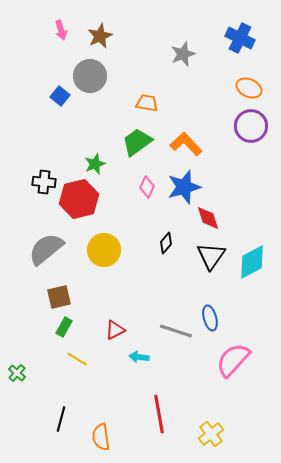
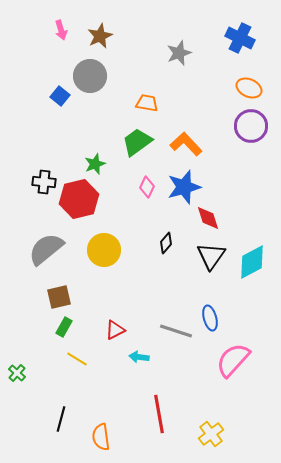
gray star: moved 4 px left, 1 px up
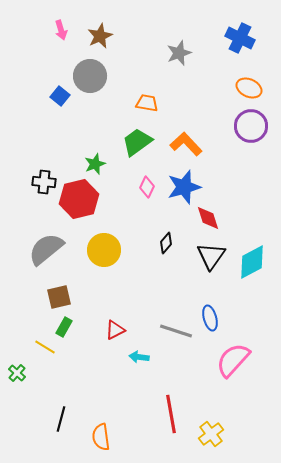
yellow line: moved 32 px left, 12 px up
red line: moved 12 px right
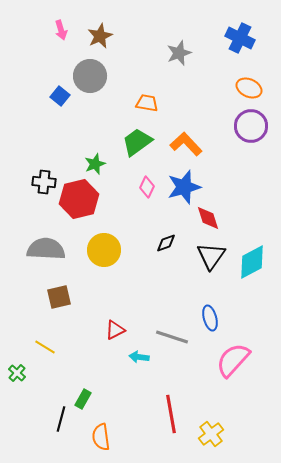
black diamond: rotated 30 degrees clockwise
gray semicircle: rotated 42 degrees clockwise
green rectangle: moved 19 px right, 72 px down
gray line: moved 4 px left, 6 px down
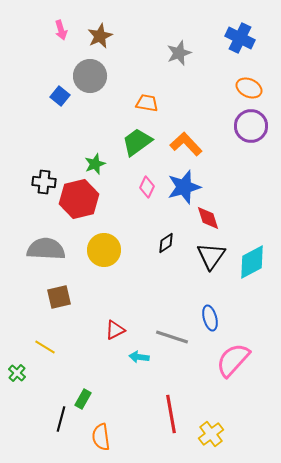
black diamond: rotated 15 degrees counterclockwise
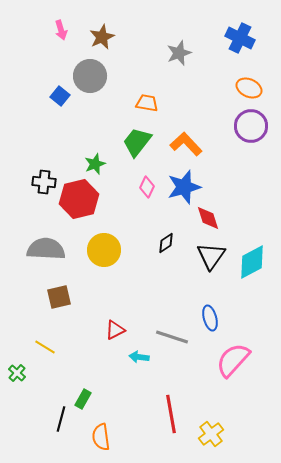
brown star: moved 2 px right, 1 px down
green trapezoid: rotated 16 degrees counterclockwise
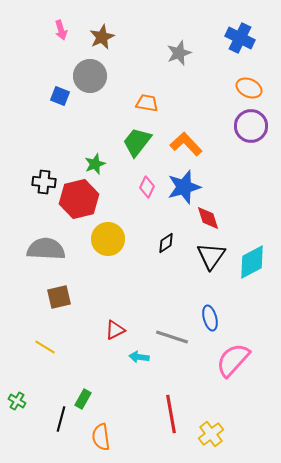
blue square: rotated 18 degrees counterclockwise
yellow circle: moved 4 px right, 11 px up
green cross: moved 28 px down; rotated 12 degrees counterclockwise
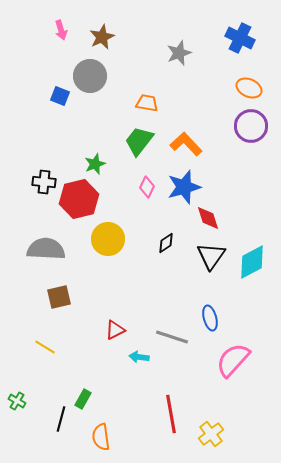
green trapezoid: moved 2 px right, 1 px up
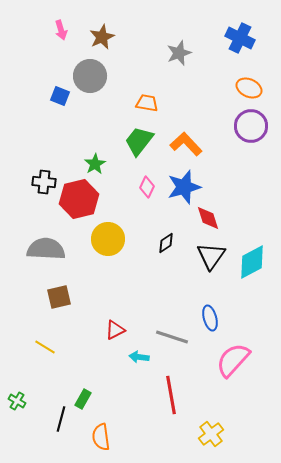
green star: rotated 10 degrees counterclockwise
red line: moved 19 px up
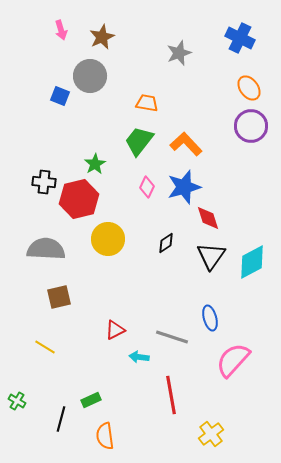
orange ellipse: rotated 30 degrees clockwise
green rectangle: moved 8 px right, 1 px down; rotated 36 degrees clockwise
orange semicircle: moved 4 px right, 1 px up
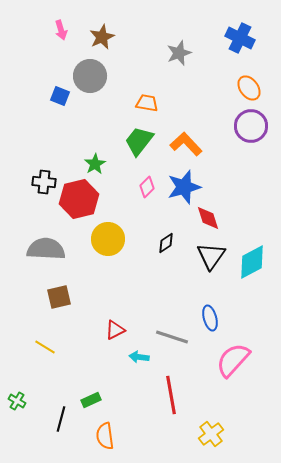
pink diamond: rotated 20 degrees clockwise
